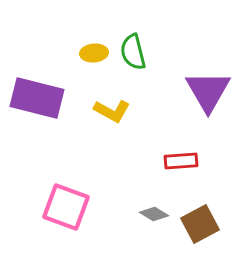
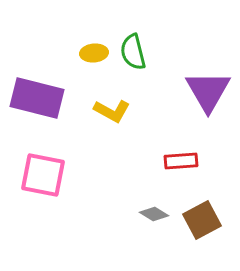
pink square: moved 23 px left, 32 px up; rotated 9 degrees counterclockwise
brown square: moved 2 px right, 4 px up
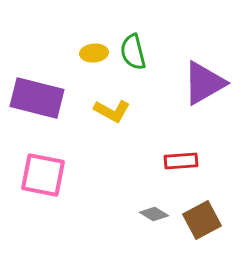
purple triangle: moved 4 px left, 8 px up; rotated 30 degrees clockwise
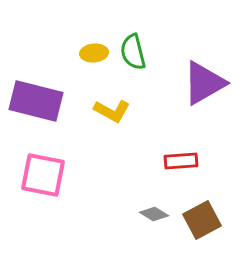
purple rectangle: moved 1 px left, 3 px down
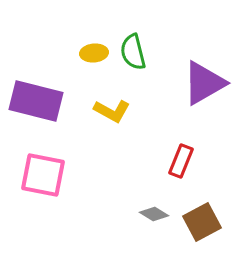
red rectangle: rotated 64 degrees counterclockwise
brown square: moved 2 px down
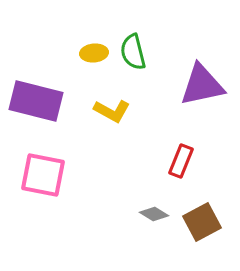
purple triangle: moved 2 px left, 2 px down; rotated 18 degrees clockwise
